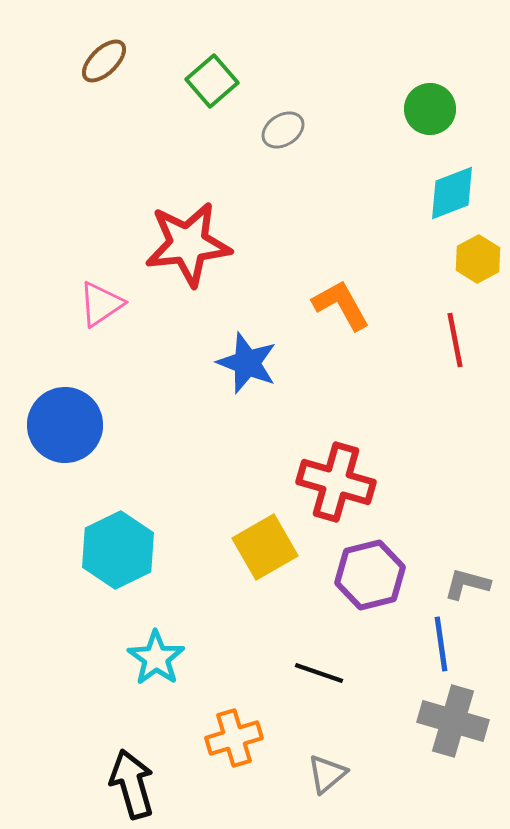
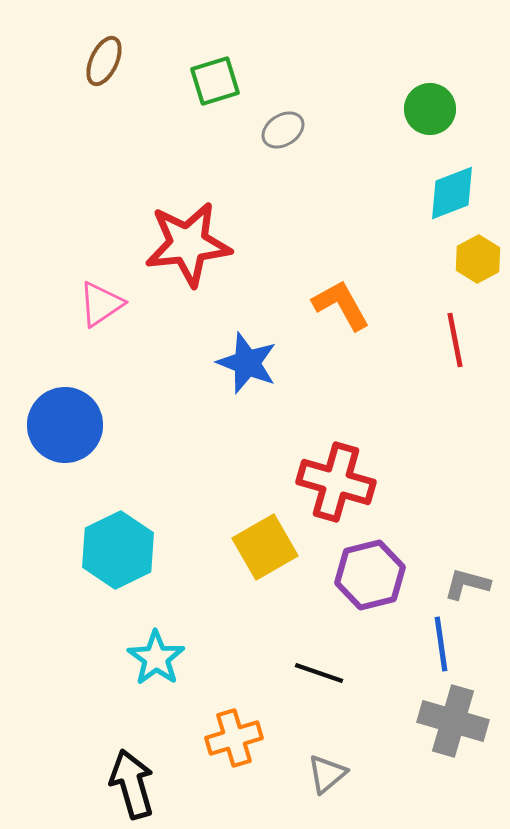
brown ellipse: rotated 21 degrees counterclockwise
green square: moved 3 px right; rotated 24 degrees clockwise
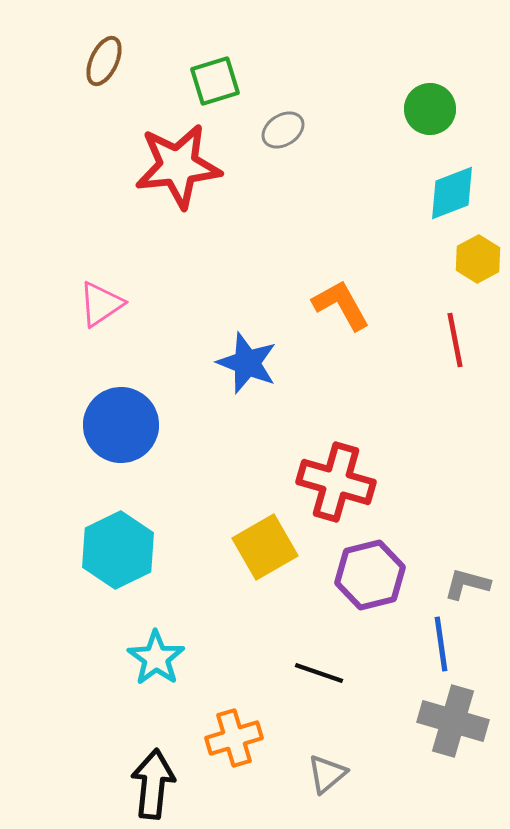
red star: moved 10 px left, 78 px up
blue circle: moved 56 px right
black arrow: moved 21 px right; rotated 22 degrees clockwise
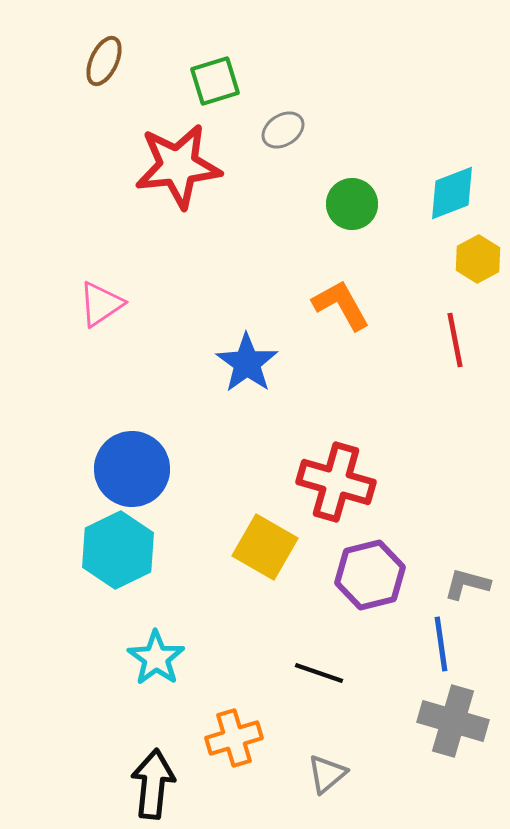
green circle: moved 78 px left, 95 px down
blue star: rotated 14 degrees clockwise
blue circle: moved 11 px right, 44 px down
yellow square: rotated 30 degrees counterclockwise
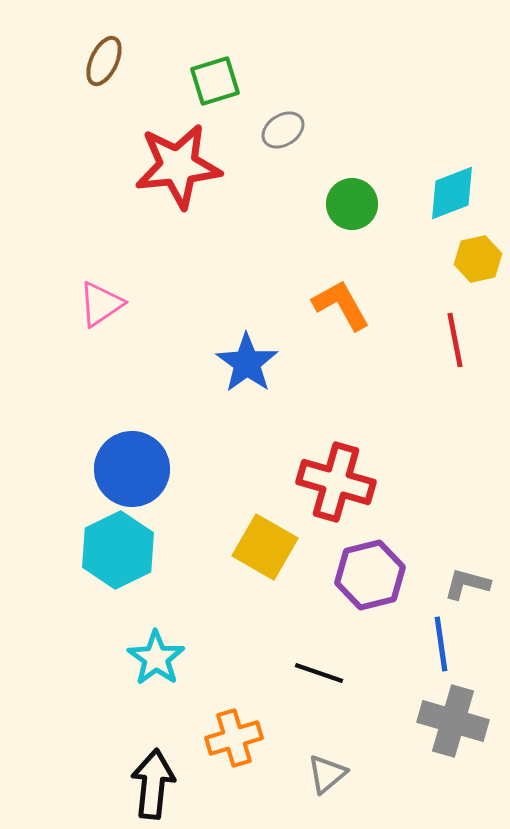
yellow hexagon: rotated 15 degrees clockwise
